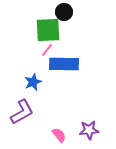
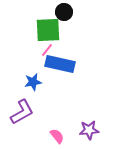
blue rectangle: moved 4 px left; rotated 12 degrees clockwise
blue star: rotated 12 degrees clockwise
pink semicircle: moved 2 px left, 1 px down
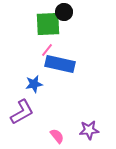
green square: moved 6 px up
blue star: moved 1 px right, 2 px down
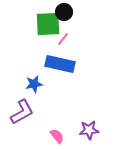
pink line: moved 16 px right, 11 px up
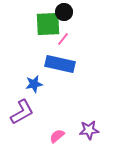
pink semicircle: rotated 91 degrees counterclockwise
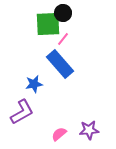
black circle: moved 1 px left, 1 px down
blue rectangle: rotated 36 degrees clockwise
pink semicircle: moved 2 px right, 2 px up
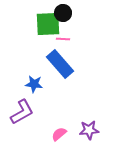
pink line: rotated 56 degrees clockwise
blue star: rotated 18 degrees clockwise
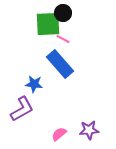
pink line: rotated 24 degrees clockwise
purple L-shape: moved 3 px up
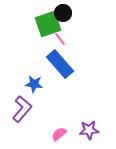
green square: rotated 16 degrees counterclockwise
pink line: moved 3 px left; rotated 24 degrees clockwise
purple L-shape: rotated 20 degrees counterclockwise
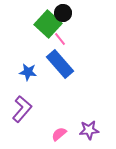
green square: rotated 28 degrees counterclockwise
blue star: moved 6 px left, 12 px up
